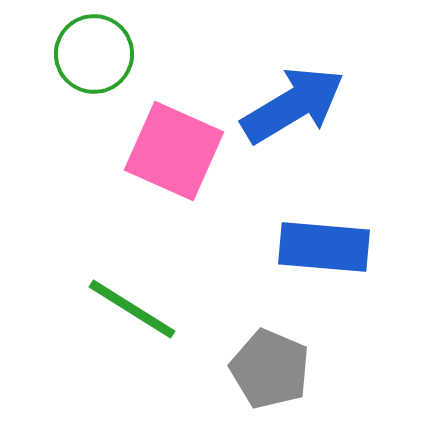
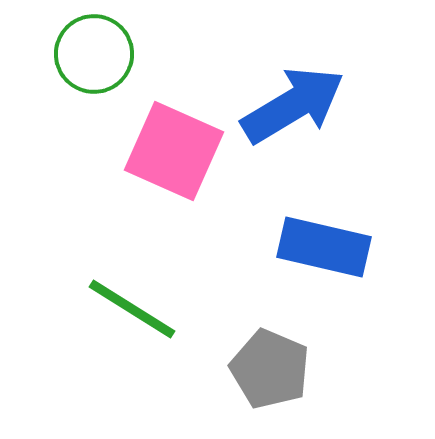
blue rectangle: rotated 8 degrees clockwise
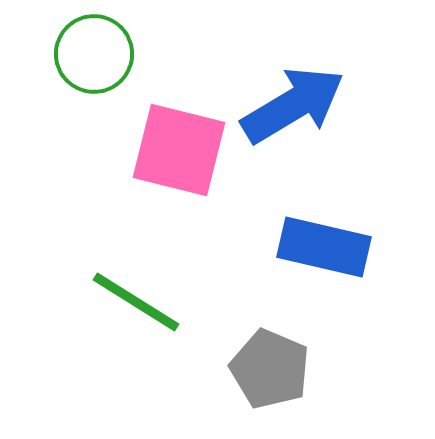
pink square: moved 5 px right, 1 px up; rotated 10 degrees counterclockwise
green line: moved 4 px right, 7 px up
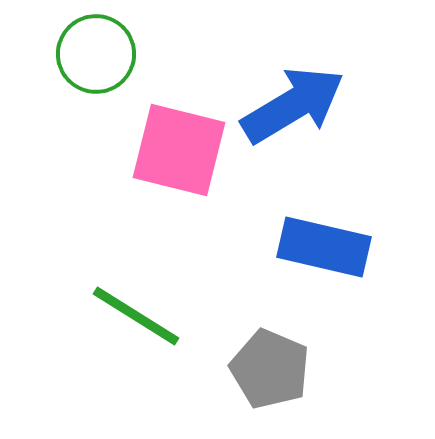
green circle: moved 2 px right
green line: moved 14 px down
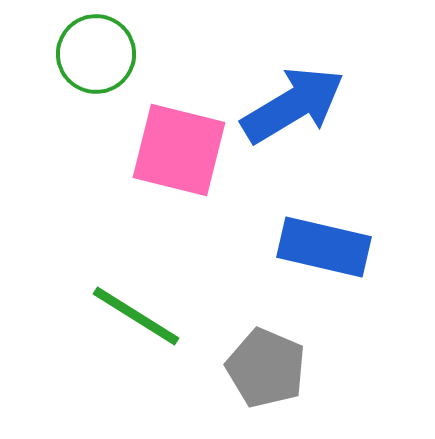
gray pentagon: moved 4 px left, 1 px up
